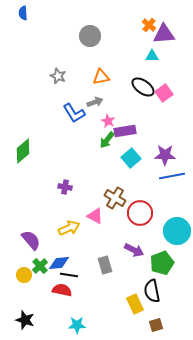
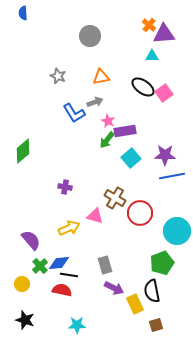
pink triangle: rotated 12 degrees counterclockwise
purple arrow: moved 20 px left, 38 px down
yellow circle: moved 2 px left, 9 px down
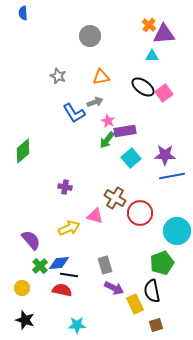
yellow circle: moved 4 px down
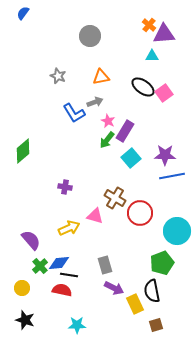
blue semicircle: rotated 40 degrees clockwise
purple rectangle: rotated 50 degrees counterclockwise
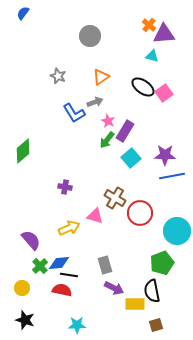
cyan triangle: rotated 16 degrees clockwise
orange triangle: rotated 24 degrees counterclockwise
yellow rectangle: rotated 66 degrees counterclockwise
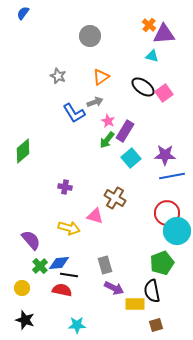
red circle: moved 27 px right
yellow arrow: rotated 40 degrees clockwise
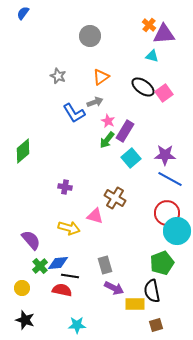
blue line: moved 2 px left, 3 px down; rotated 40 degrees clockwise
blue diamond: moved 1 px left
black line: moved 1 px right, 1 px down
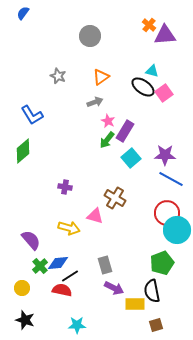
purple triangle: moved 1 px right, 1 px down
cyan triangle: moved 15 px down
blue L-shape: moved 42 px left, 2 px down
blue line: moved 1 px right
cyan circle: moved 1 px up
black line: rotated 42 degrees counterclockwise
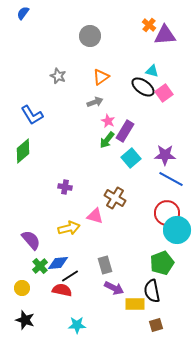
yellow arrow: rotated 30 degrees counterclockwise
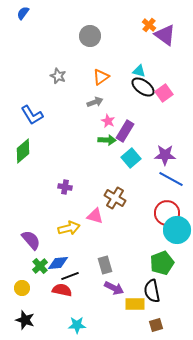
purple triangle: rotated 40 degrees clockwise
cyan triangle: moved 13 px left
green arrow: rotated 126 degrees counterclockwise
black line: rotated 12 degrees clockwise
